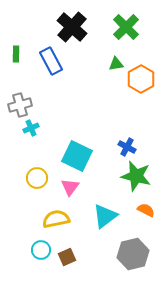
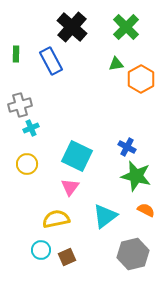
yellow circle: moved 10 px left, 14 px up
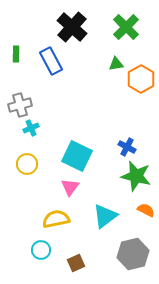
brown square: moved 9 px right, 6 px down
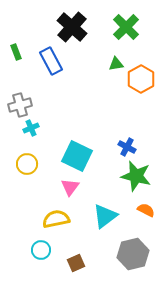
green rectangle: moved 2 px up; rotated 21 degrees counterclockwise
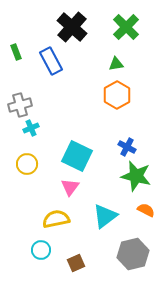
orange hexagon: moved 24 px left, 16 px down
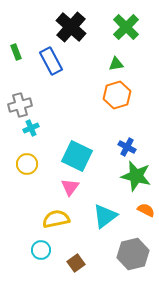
black cross: moved 1 px left
orange hexagon: rotated 12 degrees clockwise
brown square: rotated 12 degrees counterclockwise
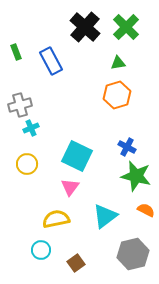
black cross: moved 14 px right
green triangle: moved 2 px right, 1 px up
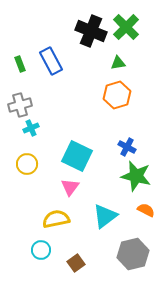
black cross: moved 6 px right, 4 px down; rotated 20 degrees counterclockwise
green rectangle: moved 4 px right, 12 px down
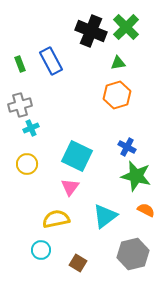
brown square: moved 2 px right; rotated 24 degrees counterclockwise
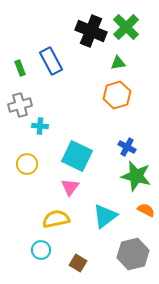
green rectangle: moved 4 px down
cyan cross: moved 9 px right, 2 px up; rotated 28 degrees clockwise
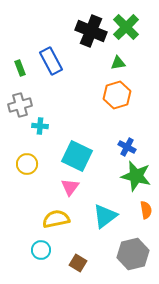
orange semicircle: rotated 54 degrees clockwise
